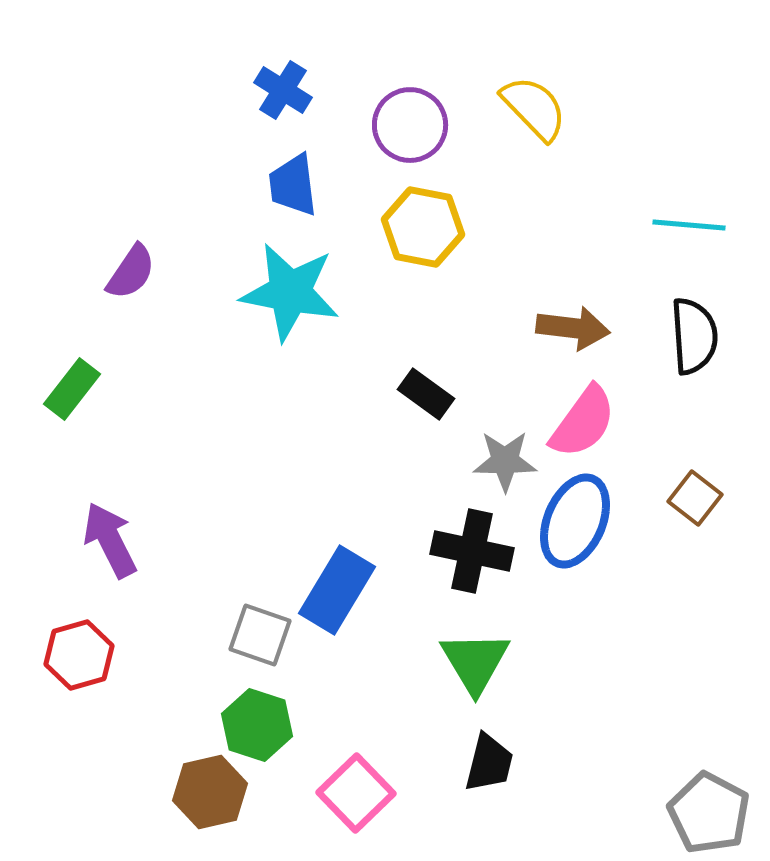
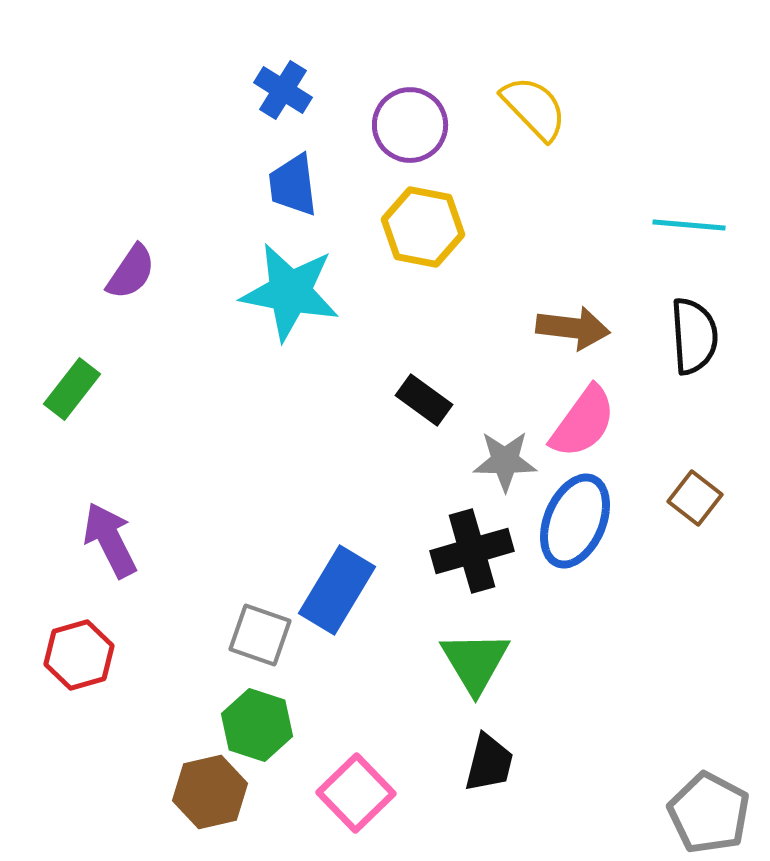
black rectangle: moved 2 px left, 6 px down
black cross: rotated 28 degrees counterclockwise
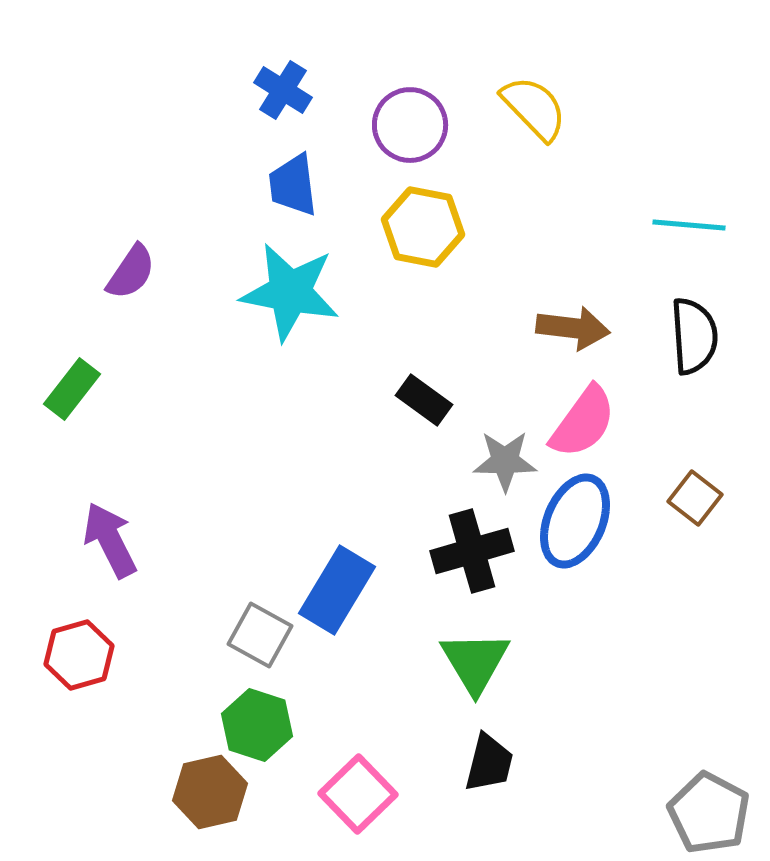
gray square: rotated 10 degrees clockwise
pink square: moved 2 px right, 1 px down
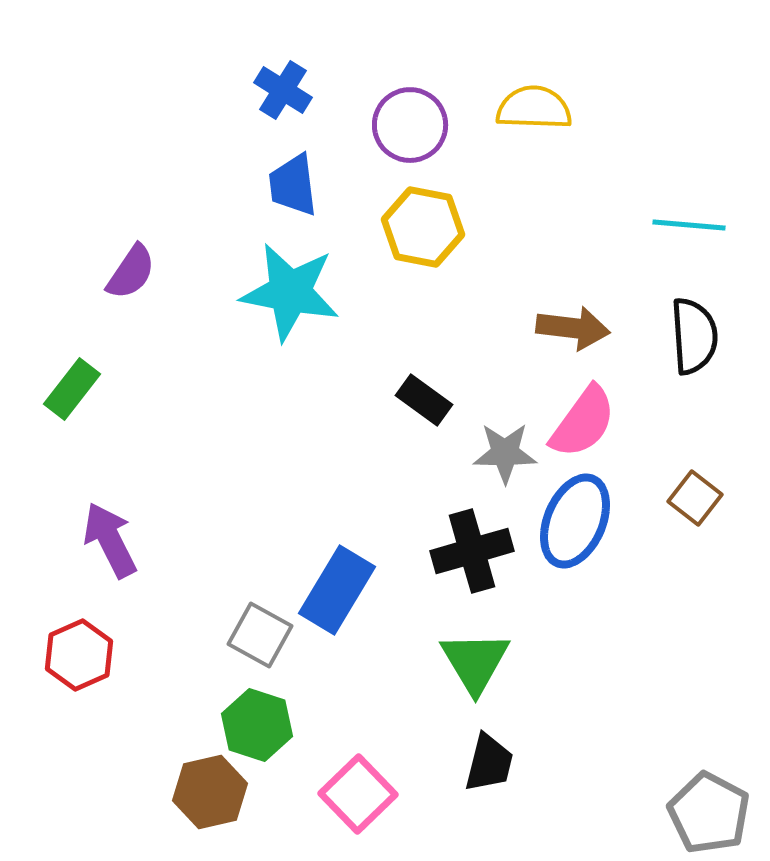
yellow semicircle: rotated 44 degrees counterclockwise
gray star: moved 8 px up
red hexagon: rotated 8 degrees counterclockwise
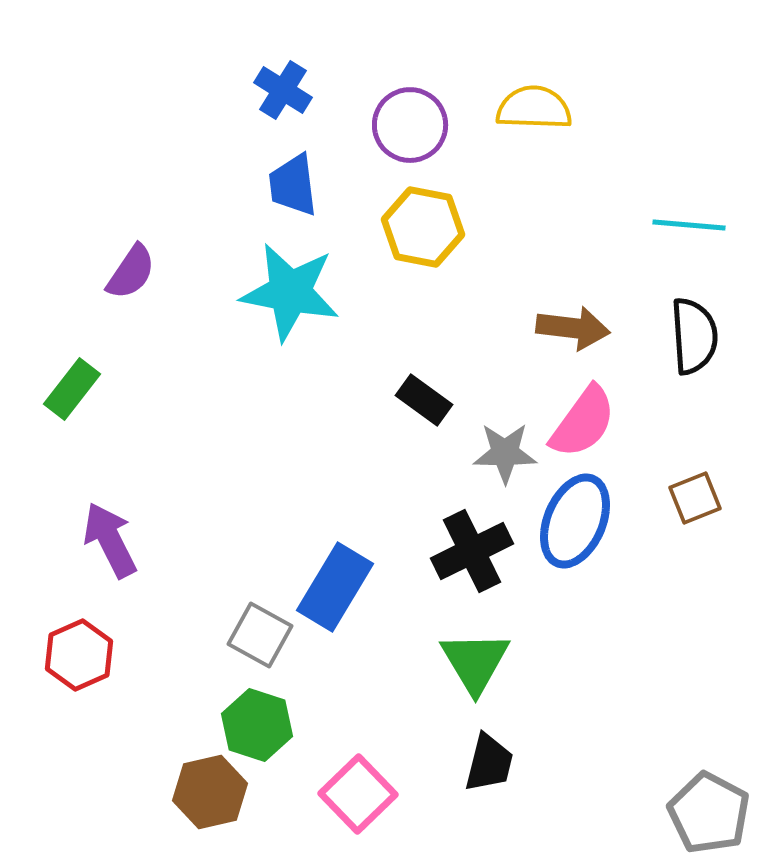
brown square: rotated 30 degrees clockwise
black cross: rotated 10 degrees counterclockwise
blue rectangle: moved 2 px left, 3 px up
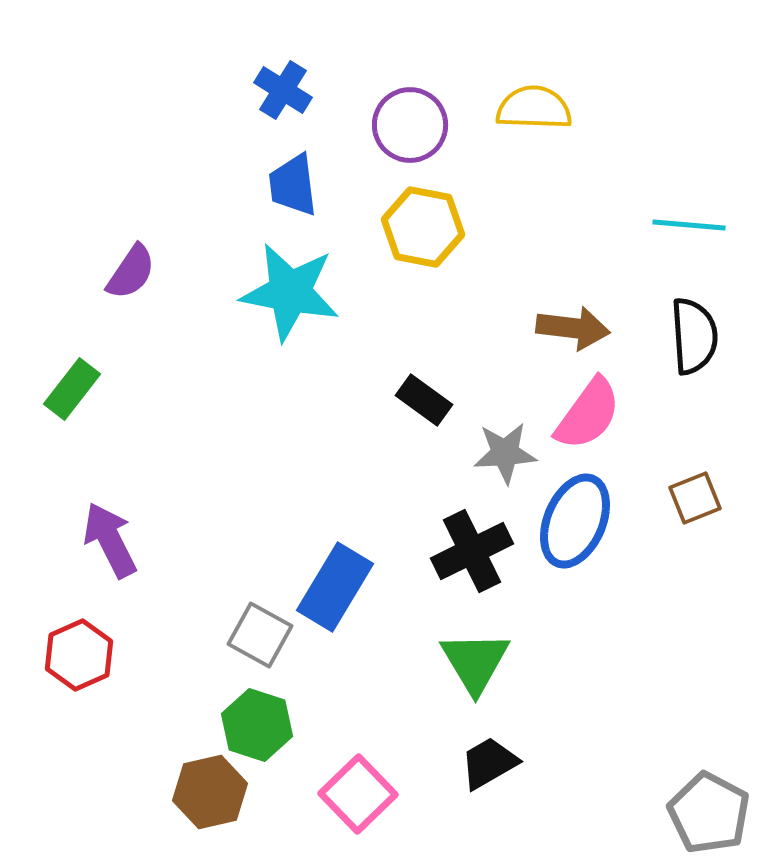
pink semicircle: moved 5 px right, 8 px up
gray star: rotated 4 degrees counterclockwise
black trapezoid: rotated 134 degrees counterclockwise
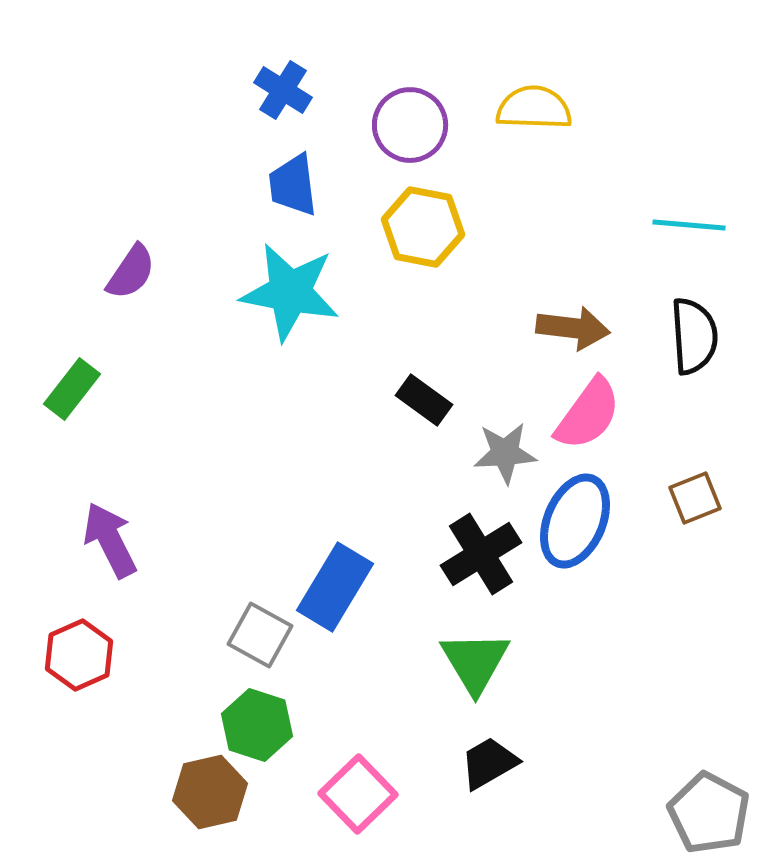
black cross: moved 9 px right, 3 px down; rotated 6 degrees counterclockwise
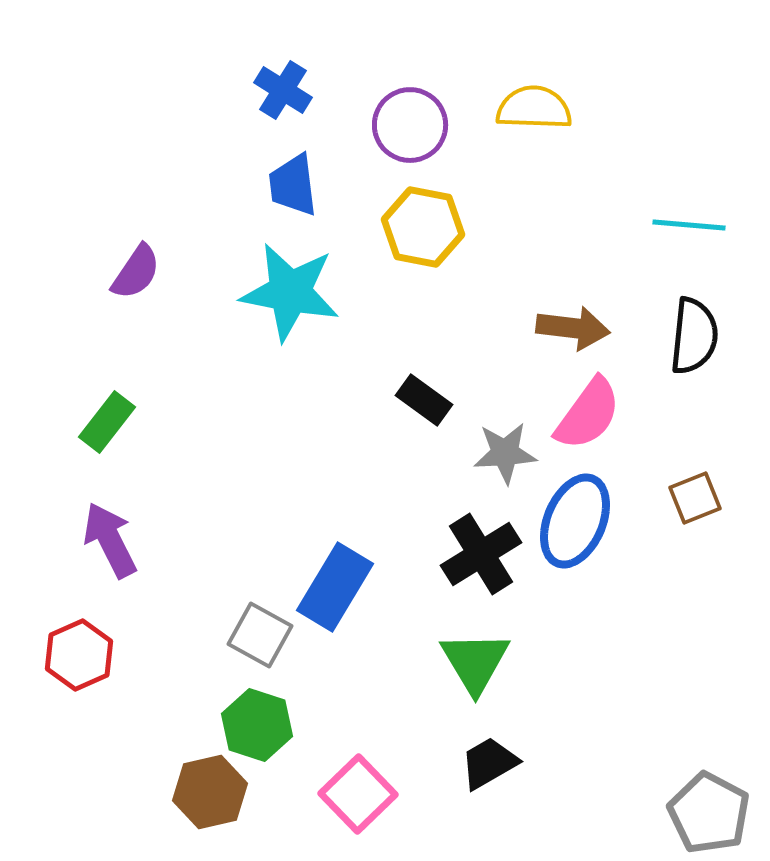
purple semicircle: moved 5 px right
black semicircle: rotated 10 degrees clockwise
green rectangle: moved 35 px right, 33 px down
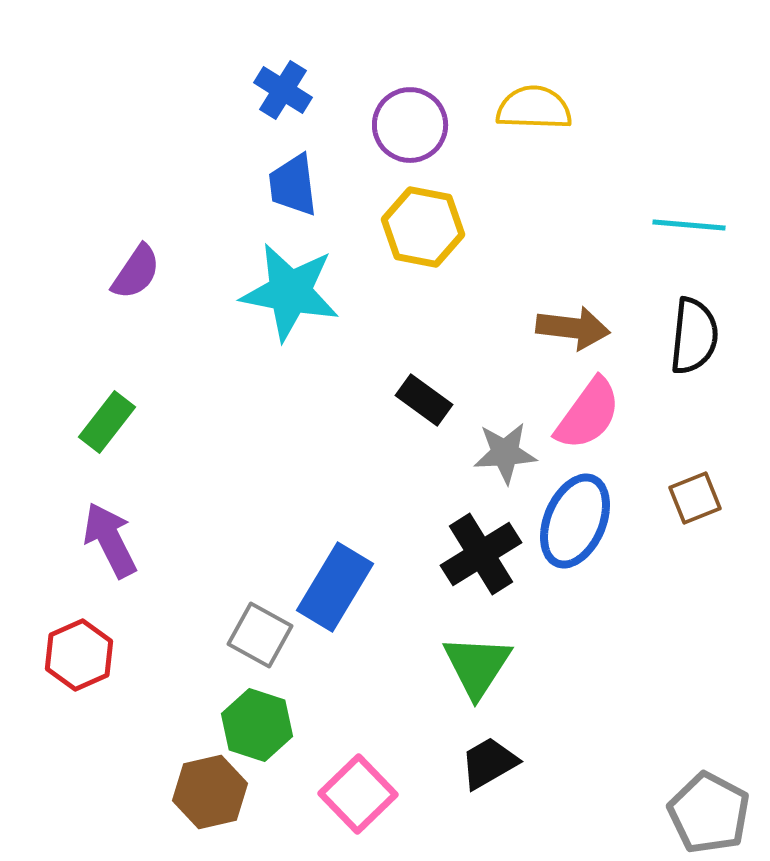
green triangle: moved 2 px right, 4 px down; rotated 4 degrees clockwise
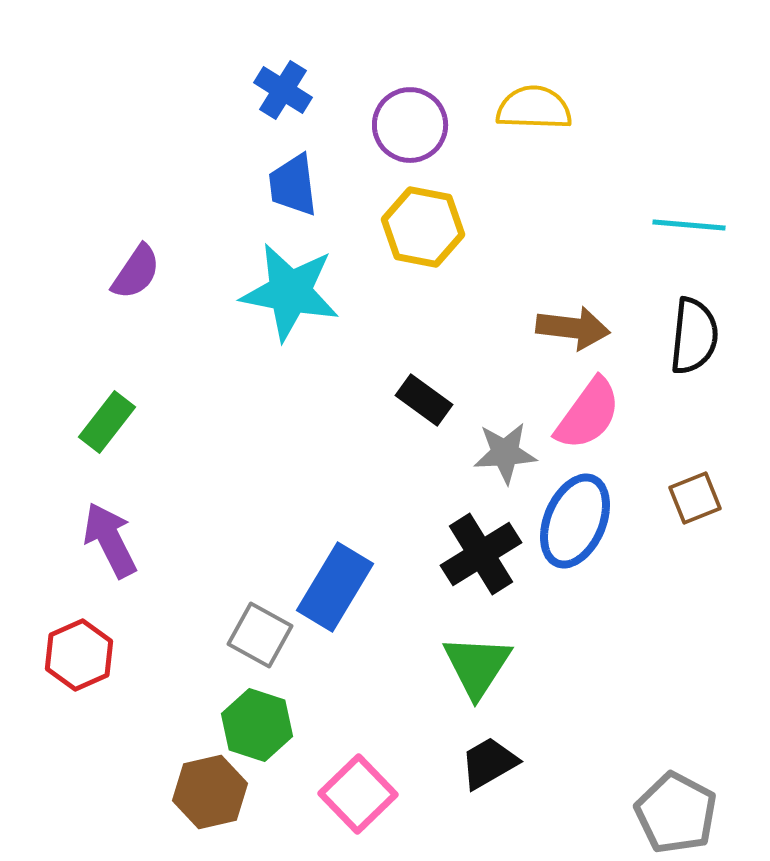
gray pentagon: moved 33 px left
